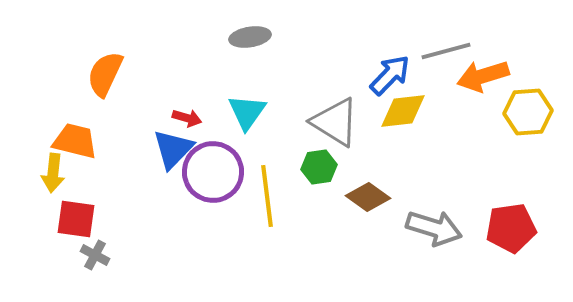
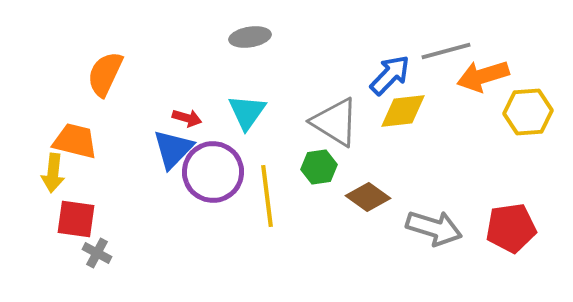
gray cross: moved 2 px right, 2 px up
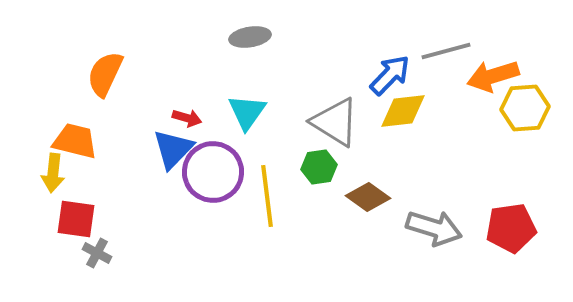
orange arrow: moved 10 px right
yellow hexagon: moved 3 px left, 4 px up
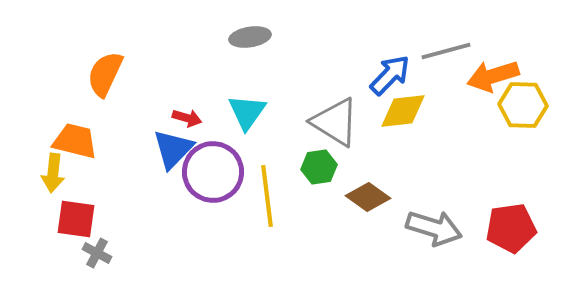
yellow hexagon: moved 2 px left, 3 px up; rotated 6 degrees clockwise
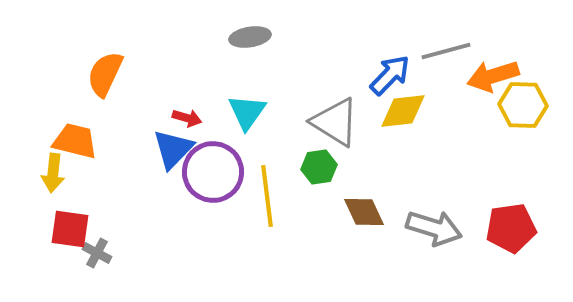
brown diamond: moved 4 px left, 15 px down; rotated 30 degrees clockwise
red square: moved 6 px left, 10 px down
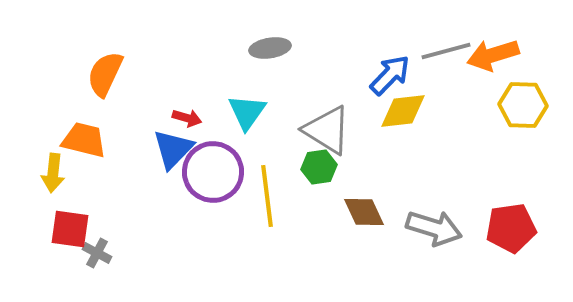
gray ellipse: moved 20 px right, 11 px down
orange arrow: moved 21 px up
gray triangle: moved 8 px left, 8 px down
orange trapezoid: moved 9 px right, 1 px up
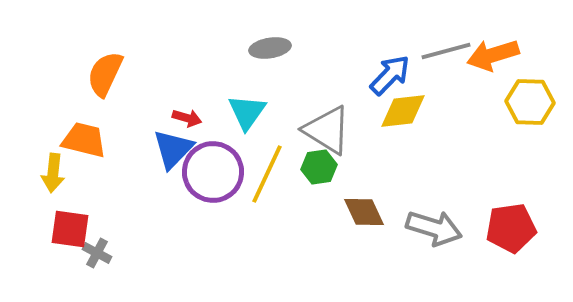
yellow hexagon: moved 7 px right, 3 px up
yellow line: moved 22 px up; rotated 32 degrees clockwise
